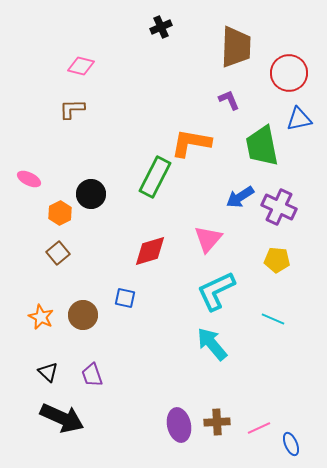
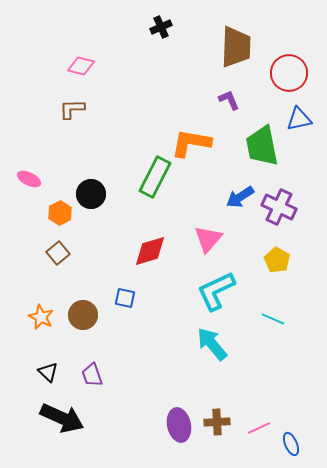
yellow pentagon: rotated 25 degrees clockwise
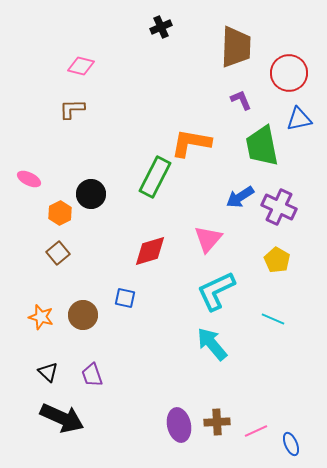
purple L-shape: moved 12 px right
orange star: rotated 10 degrees counterclockwise
pink line: moved 3 px left, 3 px down
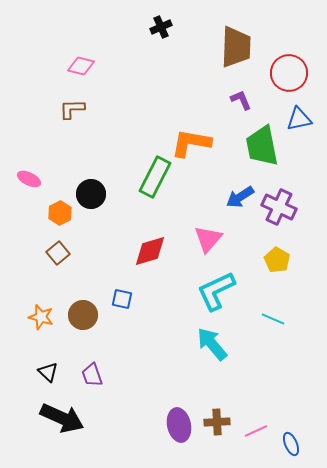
blue square: moved 3 px left, 1 px down
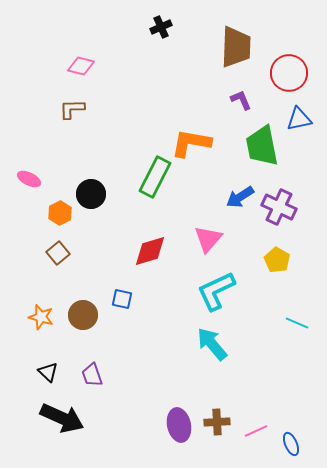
cyan line: moved 24 px right, 4 px down
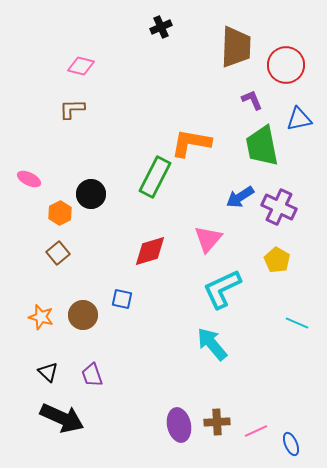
red circle: moved 3 px left, 8 px up
purple L-shape: moved 11 px right
cyan L-shape: moved 6 px right, 2 px up
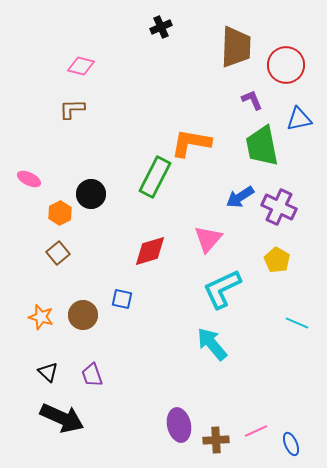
brown cross: moved 1 px left, 18 px down
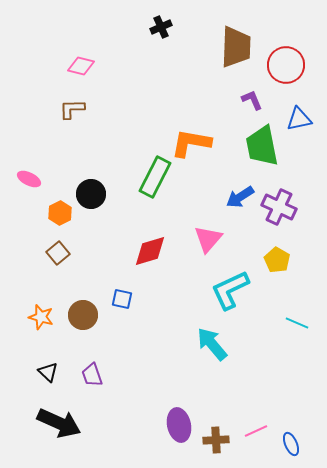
cyan L-shape: moved 8 px right, 1 px down
black arrow: moved 3 px left, 5 px down
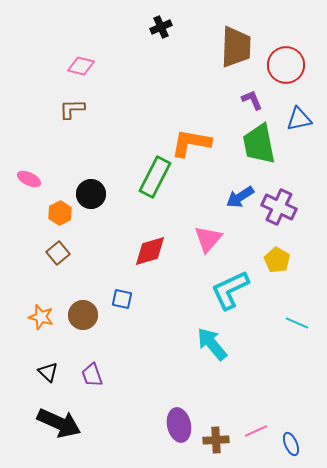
green trapezoid: moved 3 px left, 2 px up
